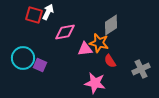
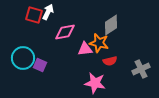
red semicircle: rotated 72 degrees counterclockwise
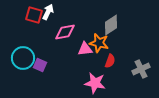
red semicircle: rotated 56 degrees counterclockwise
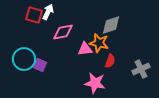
gray diamond: rotated 15 degrees clockwise
pink diamond: moved 2 px left
cyan circle: moved 1 px right, 1 px down
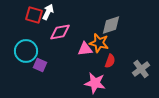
pink diamond: moved 3 px left
cyan circle: moved 2 px right, 8 px up
gray cross: rotated 12 degrees counterclockwise
